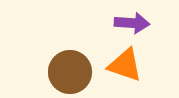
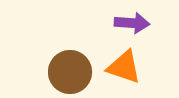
orange triangle: moved 1 px left, 2 px down
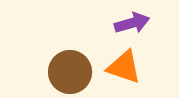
purple arrow: rotated 20 degrees counterclockwise
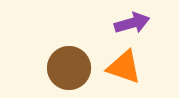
brown circle: moved 1 px left, 4 px up
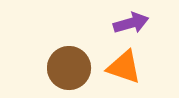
purple arrow: moved 1 px left
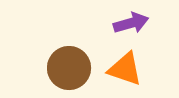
orange triangle: moved 1 px right, 2 px down
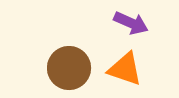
purple arrow: rotated 40 degrees clockwise
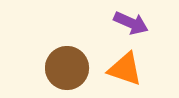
brown circle: moved 2 px left
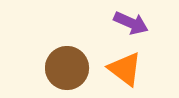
orange triangle: rotated 18 degrees clockwise
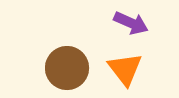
orange triangle: rotated 15 degrees clockwise
